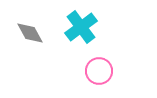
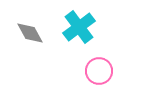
cyan cross: moved 2 px left
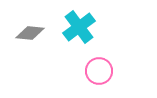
gray diamond: rotated 56 degrees counterclockwise
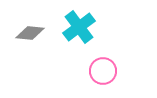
pink circle: moved 4 px right
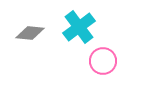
pink circle: moved 10 px up
